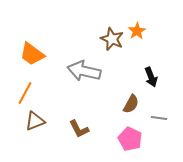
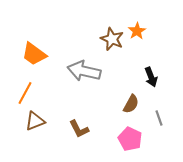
orange trapezoid: moved 2 px right
gray line: rotated 63 degrees clockwise
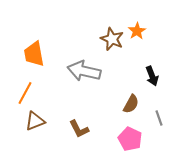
orange trapezoid: rotated 44 degrees clockwise
black arrow: moved 1 px right, 1 px up
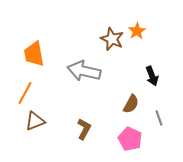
brown L-shape: moved 5 px right; rotated 125 degrees counterclockwise
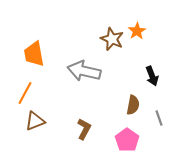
brown semicircle: moved 2 px right, 1 px down; rotated 18 degrees counterclockwise
pink pentagon: moved 3 px left, 1 px down; rotated 10 degrees clockwise
